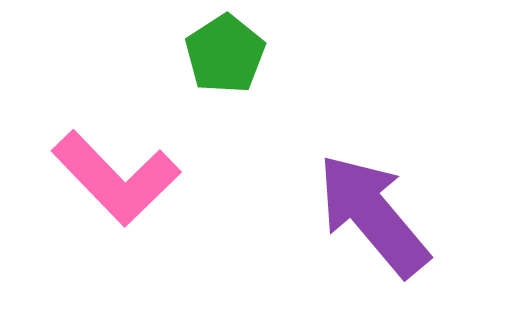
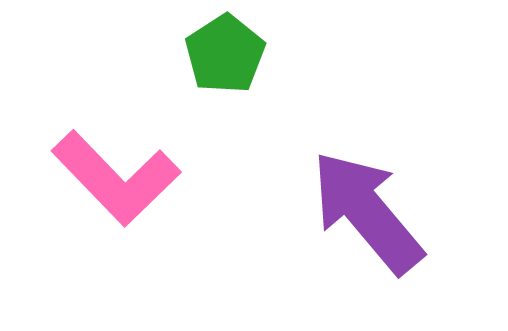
purple arrow: moved 6 px left, 3 px up
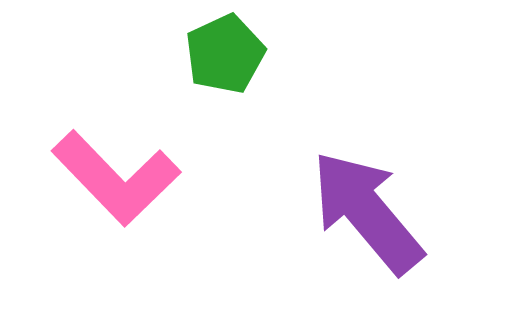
green pentagon: rotated 8 degrees clockwise
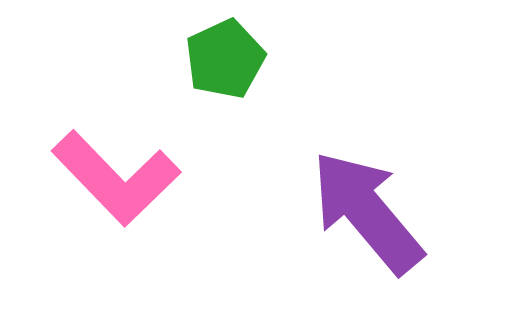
green pentagon: moved 5 px down
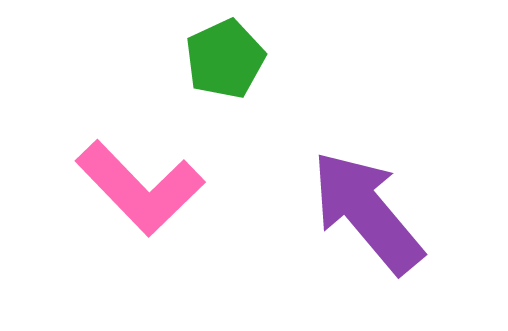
pink L-shape: moved 24 px right, 10 px down
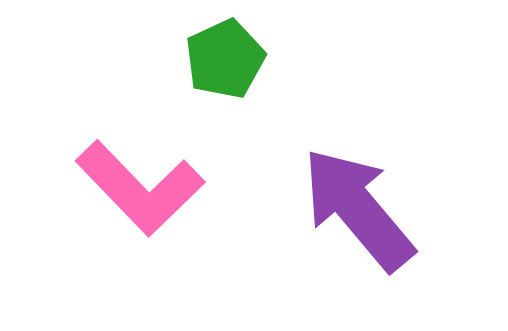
purple arrow: moved 9 px left, 3 px up
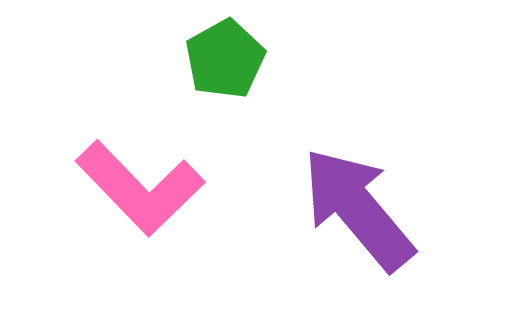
green pentagon: rotated 4 degrees counterclockwise
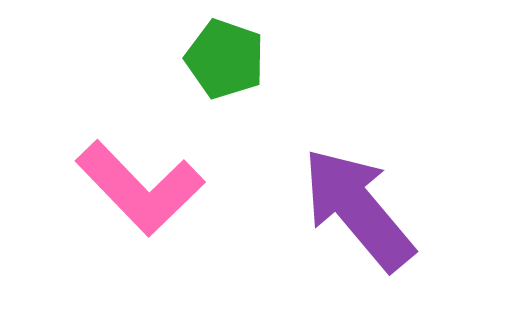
green pentagon: rotated 24 degrees counterclockwise
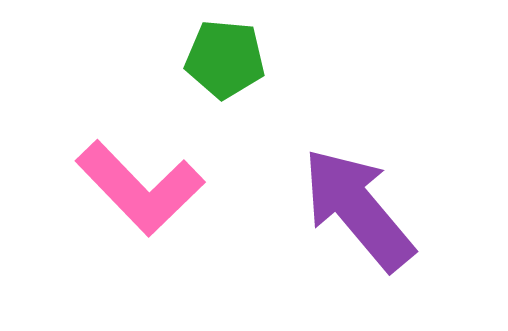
green pentagon: rotated 14 degrees counterclockwise
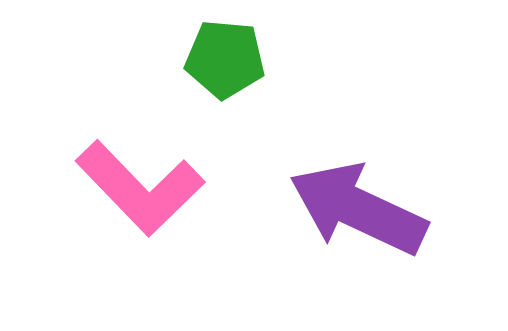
purple arrow: rotated 25 degrees counterclockwise
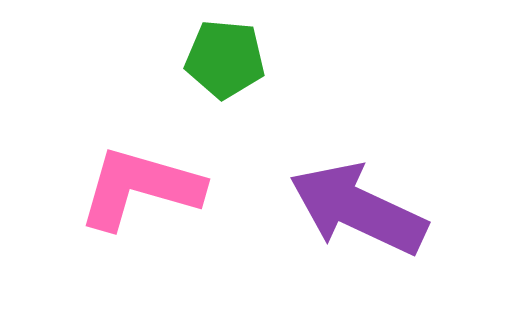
pink L-shape: rotated 150 degrees clockwise
